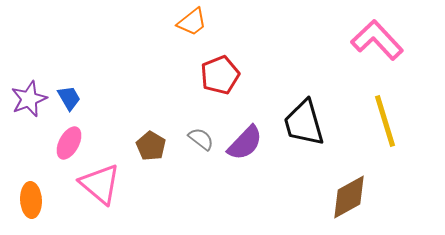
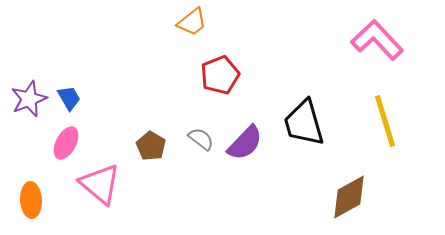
pink ellipse: moved 3 px left
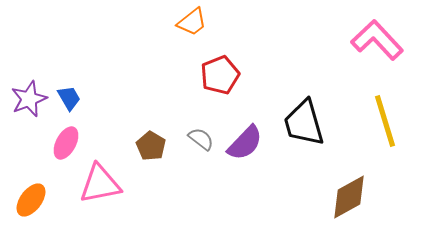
pink triangle: rotated 51 degrees counterclockwise
orange ellipse: rotated 40 degrees clockwise
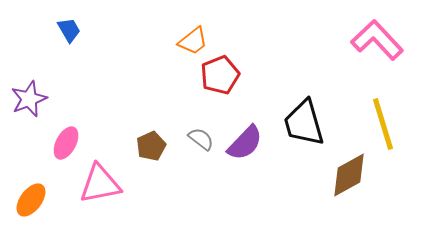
orange trapezoid: moved 1 px right, 19 px down
blue trapezoid: moved 68 px up
yellow line: moved 2 px left, 3 px down
brown pentagon: rotated 16 degrees clockwise
brown diamond: moved 22 px up
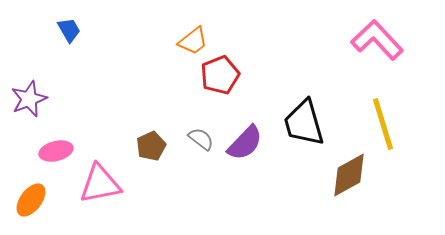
pink ellipse: moved 10 px left, 8 px down; rotated 48 degrees clockwise
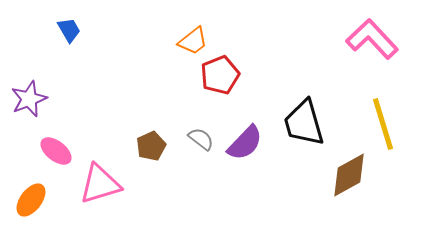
pink L-shape: moved 5 px left, 1 px up
pink ellipse: rotated 52 degrees clockwise
pink triangle: rotated 6 degrees counterclockwise
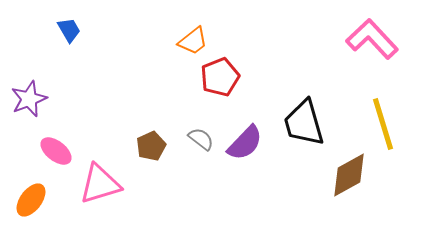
red pentagon: moved 2 px down
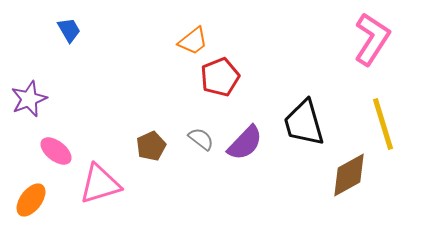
pink L-shape: rotated 76 degrees clockwise
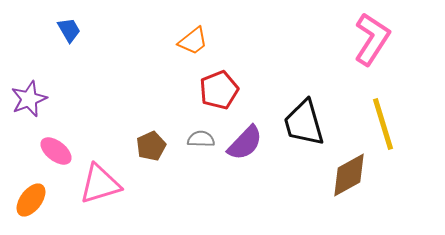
red pentagon: moved 1 px left, 13 px down
gray semicircle: rotated 36 degrees counterclockwise
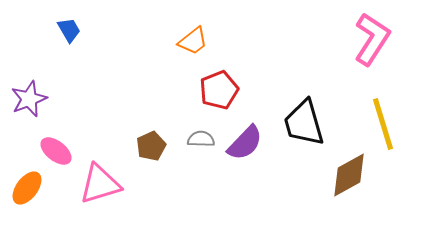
orange ellipse: moved 4 px left, 12 px up
